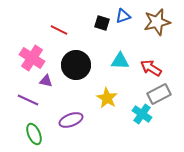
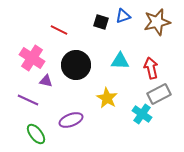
black square: moved 1 px left, 1 px up
red arrow: rotated 45 degrees clockwise
green ellipse: moved 2 px right; rotated 15 degrees counterclockwise
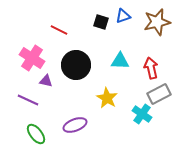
purple ellipse: moved 4 px right, 5 px down
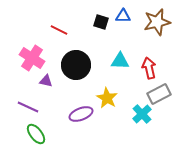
blue triangle: rotated 21 degrees clockwise
red arrow: moved 2 px left
purple line: moved 7 px down
cyan cross: rotated 12 degrees clockwise
purple ellipse: moved 6 px right, 11 px up
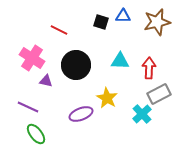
red arrow: rotated 15 degrees clockwise
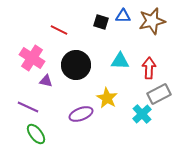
brown star: moved 5 px left, 1 px up
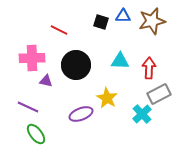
pink cross: rotated 35 degrees counterclockwise
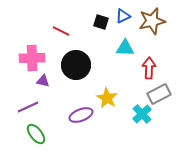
blue triangle: rotated 28 degrees counterclockwise
red line: moved 2 px right, 1 px down
cyan triangle: moved 5 px right, 13 px up
purple triangle: moved 3 px left
purple line: rotated 50 degrees counterclockwise
purple ellipse: moved 1 px down
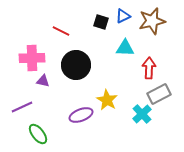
yellow star: moved 2 px down
purple line: moved 6 px left
green ellipse: moved 2 px right
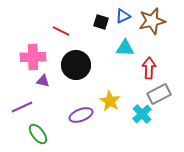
pink cross: moved 1 px right, 1 px up
yellow star: moved 3 px right, 1 px down
